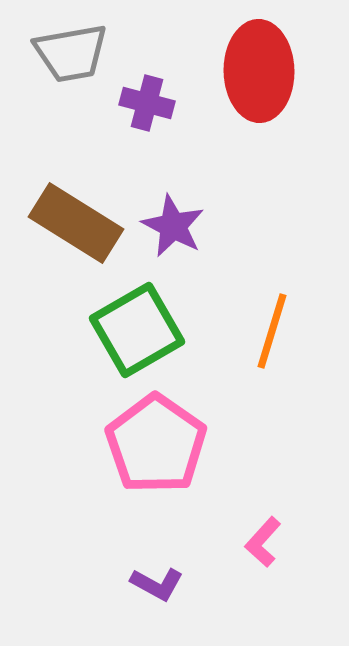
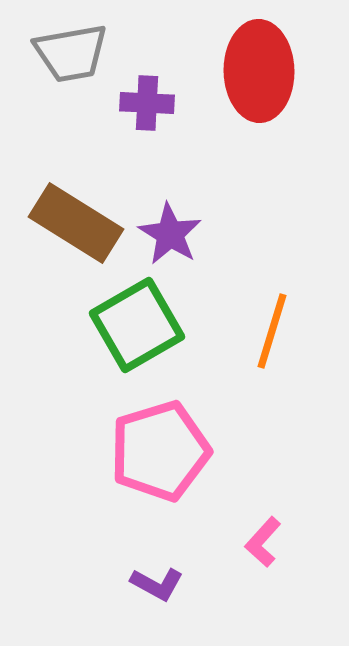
purple cross: rotated 12 degrees counterclockwise
purple star: moved 3 px left, 8 px down; rotated 4 degrees clockwise
green square: moved 5 px up
pink pentagon: moved 4 px right, 7 px down; rotated 20 degrees clockwise
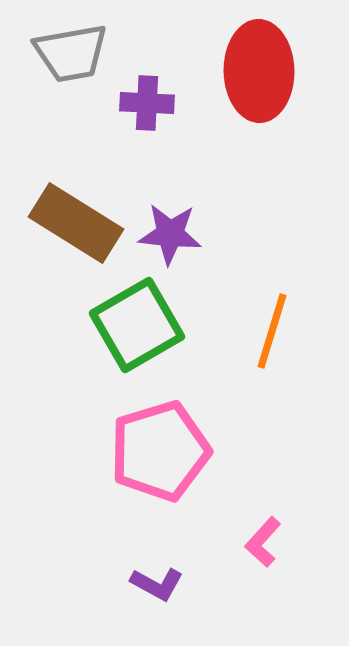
purple star: rotated 26 degrees counterclockwise
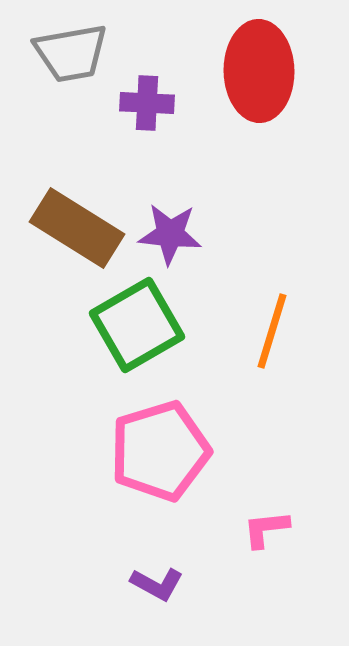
brown rectangle: moved 1 px right, 5 px down
pink L-shape: moved 3 px right, 13 px up; rotated 42 degrees clockwise
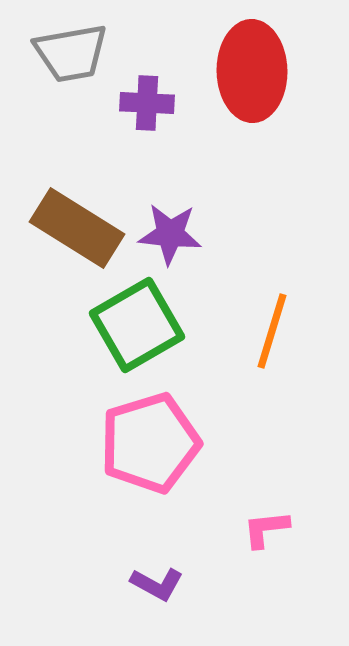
red ellipse: moved 7 px left
pink pentagon: moved 10 px left, 8 px up
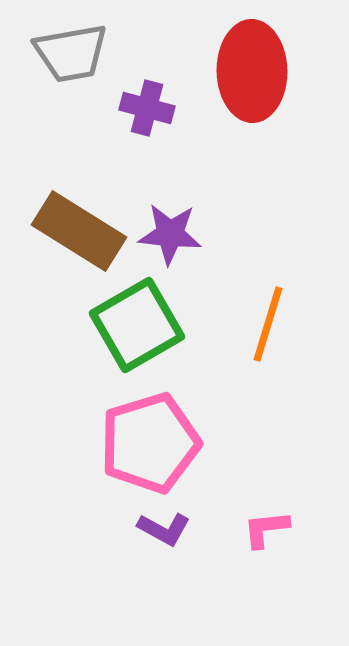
purple cross: moved 5 px down; rotated 12 degrees clockwise
brown rectangle: moved 2 px right, 3 px down
orange line: moved 4 px left, 7 px up
purple L-shape: moved 7 px right, 55 px up
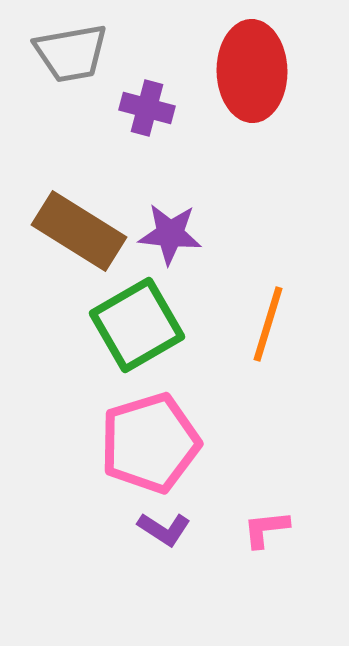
purple L-shape: rotated 4 degrees clockwise
